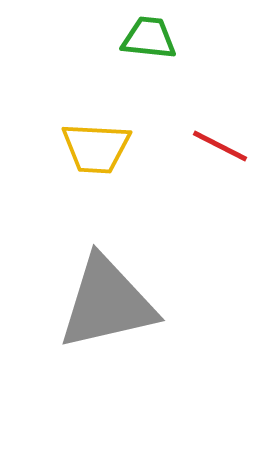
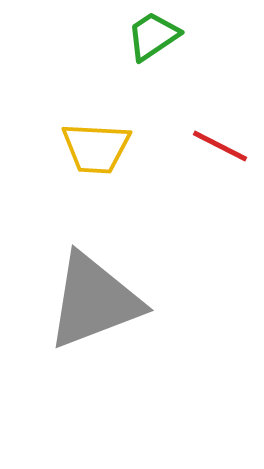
green trapezoid: moved 4 px right, 2 px up; rotated 40 degrees counterclockwise
gray triangle: moved 13 px left, 2 px up; rotated 8 degrees counterclockwise
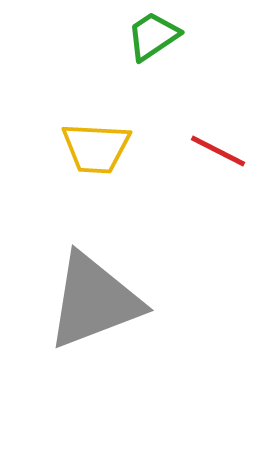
red line: moved 2 px left, 5 px down
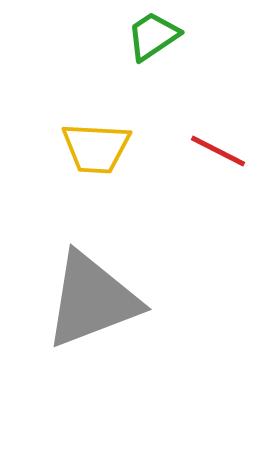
gray triangle: moved 2 px left, 1 px up
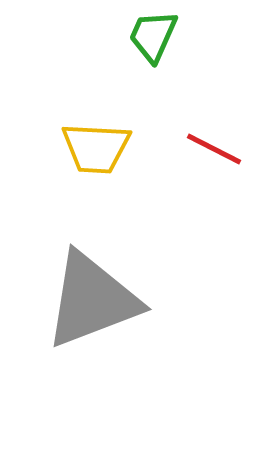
green trapezoid: rotated 32 degrees counterclockwise
red line: moved 4 px left, 2 px up
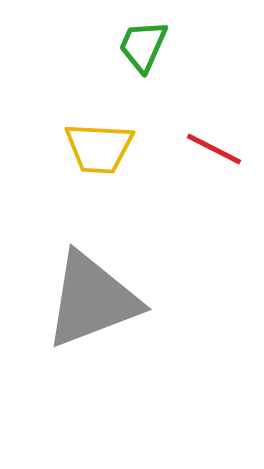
green trapezoid: moved 10 px left, 10 px down
yellow trapezoid: moved 3 px right
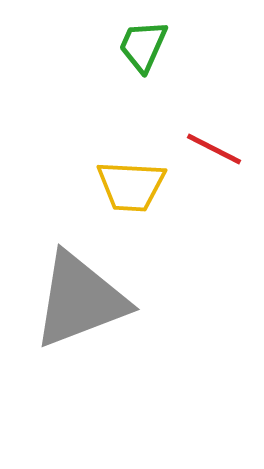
yellow trapezoid: moved 32 px right, 38 px down
gray triangle: moved 12 px left
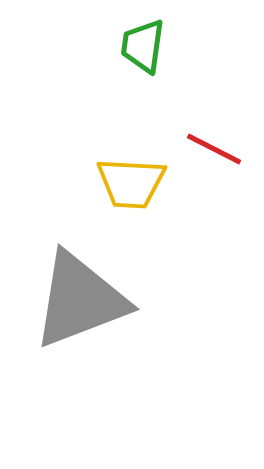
green trapezoid: rotated 16 degrees counterclockwise
yellow trapezoid: moved 3 px up
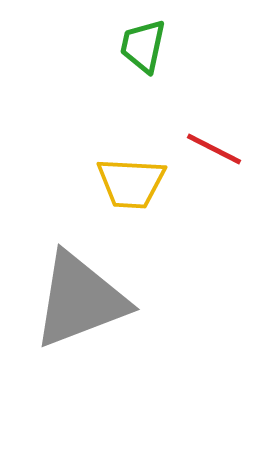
green trapezoid: rotated 4 degrees clockwise
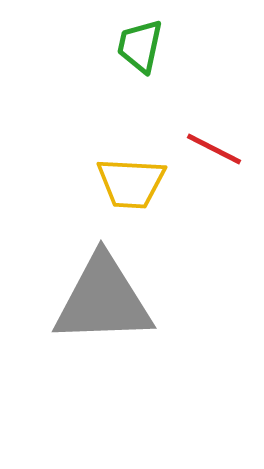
green trapezoid: moved 3 px left
gray triangle: moved 23 px right; rotated 19 degrees clockwise
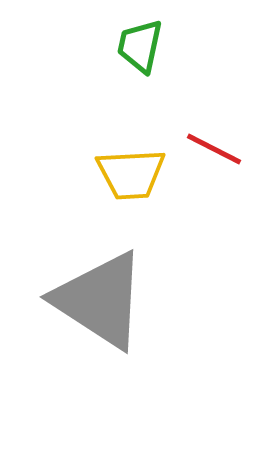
yellow trapezoid: moved 9 px up; rotated 6 degrees counterclockwise
gray triangle: moved 3 px left; rotated 35 degrees clockwise
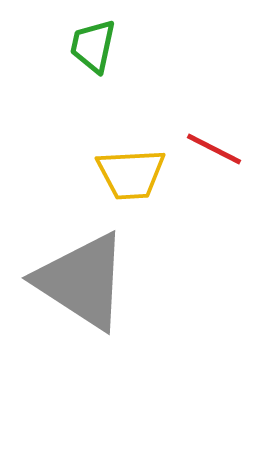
green trapezoid: moved 47 px left
gray triangle: moved 18 px left, 19 px up
